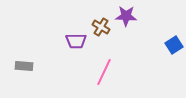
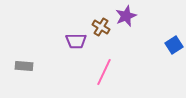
purple star: rotated 25 degrees counterclockwise
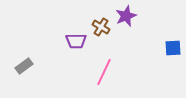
blue square: moved 1 px left, 3 px down; rotated 30 degrees clockwise
gray rectangle: rotated 42 degrees counterclockwise
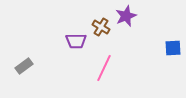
pink line: moved 4 px up
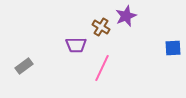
purple trapezoid: moved 4 px down
pink line: moved 2 px left
